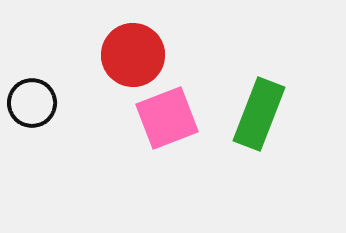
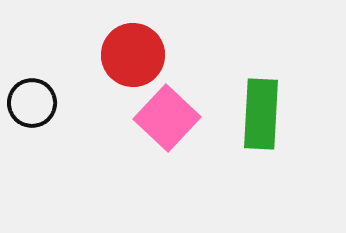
green rectangle: moved 2 px right; rotated 18 degrees counterclockwise
pink square: rotated 26 degrees counterclockwise
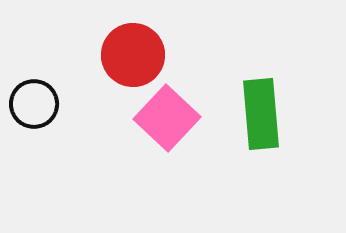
black circle: moved 2 px right, 1 px down
green rectangle: rotated 8 degrees counterclockwise
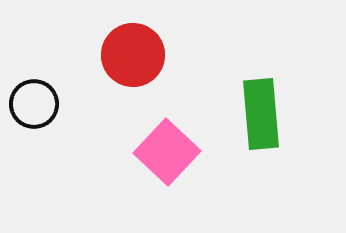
pink square: moved 34 px down
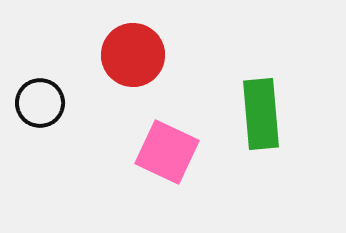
black circle: moved 6 px right, 1 px up
pink square: rotated 18 degrees counterclockwise
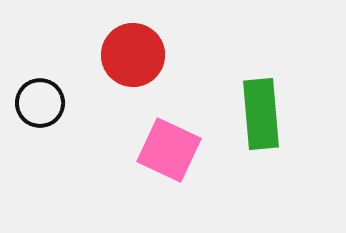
pink square: moved 2 px right, 2 px up
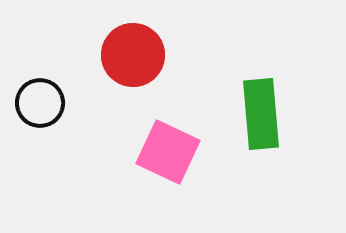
pink square: moved 1 px left, 2 px down
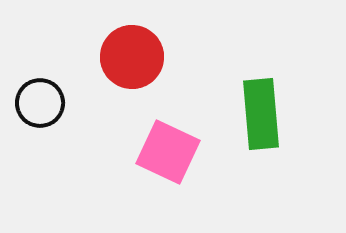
red circle: moved 1 px left, 2 px down
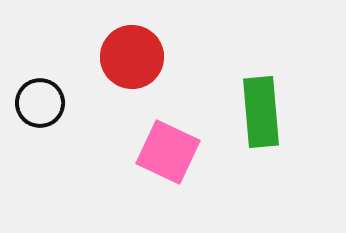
green rectangle: moved 2 px up
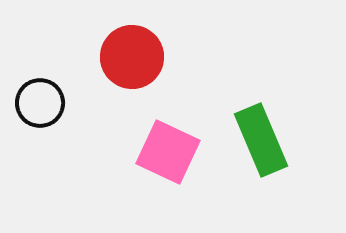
green rectangle: moved 28 px down; rotated 18 degrees counterclockwise
